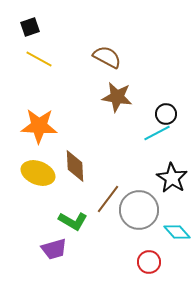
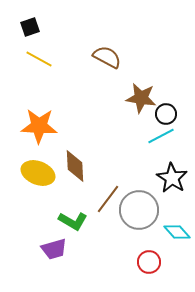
brown star: moved 24 px right, 1 px down
cyan line: moved 4 px right, 3 px down
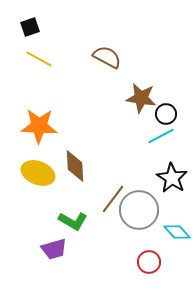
brown line: moved 5 px right
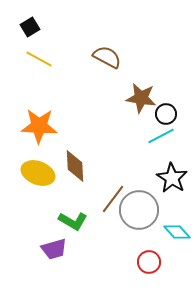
black square: rotated 12 degrees counterclockwise
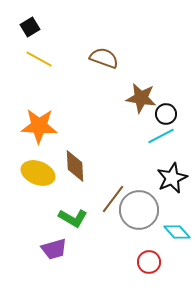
brown semicircle: moved 3 px left, 1 px down; rotated 8 degrees counterclockwise
black star: rotated 16 degrees clockwise
green L-shape: moved 3 px up
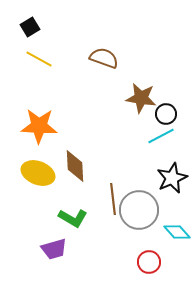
brown line: rotated 44 degrees counterclockwise
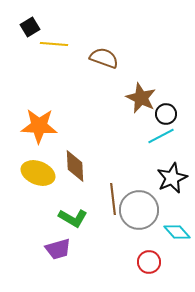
yellow line: moved 15 px right, 15 px up; rotated 24 degrees counterclockwise
brown star: rotated 16 degrees clockwise
purple trapezoid: moved 4 px right
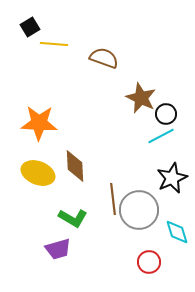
orange star: moved 3 px up
cyan diamond: rotated 24 degrees clockwise
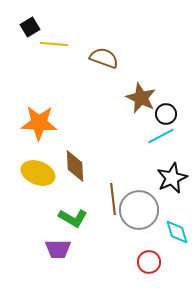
purple trapezoid: rotated 16 degrees clockwise
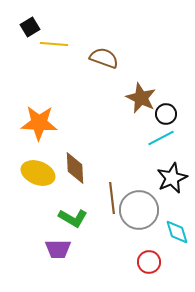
cyan line: moved 2 px down
brown diamond: moved 2 px down
brown line: moved 1 px left, 1 px up
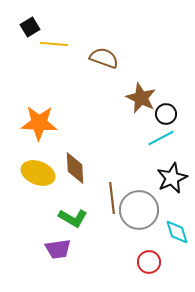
purple trapezoid: rotated 8 degrees counterclockwise
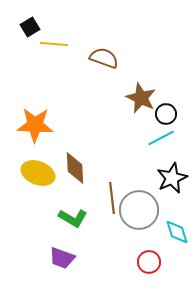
orange star: moved 4 px left, 2 px down
purple trapezoid: moved 4 px right, 9 px down; rotated 28 degrees clockwise
